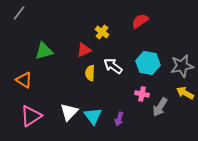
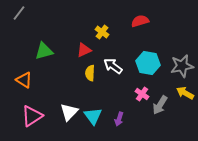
red semicircle: rotated 18 degrees clockwise
pink cross: rotated 24 degrees clockwise
gray arrow: moved 2 px up
pink triangle: moved 1 px right
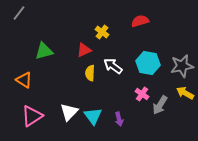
purple arrow: rotated 32 degrees counterclockwise
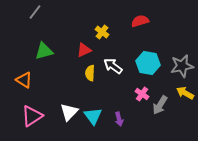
gray line: moved 16 px right, 1 px up
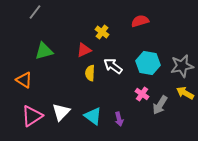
white triangle: moved 8 px left
cyan triangle: rotated 18 degrees counterclockwise
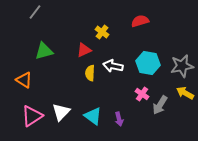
white arrow: rotated 24 degrees counterclockwise
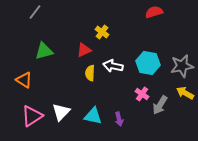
red semicircle: moved 14 px right, 9 px up
cyan triangle: rotated 24 degrees counterclockwise
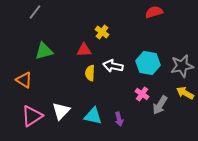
red triangle: rotated 21 degrees clockwise
white triangle: moved 1 px up
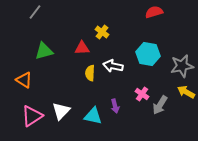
red triangle: moved 2 px left, 2 px up
cyan hexagon: moved 9 px up
yellow arrow: moved 1 px right, 1 px up
purple arrow: moved 4 px left, 13 px up
